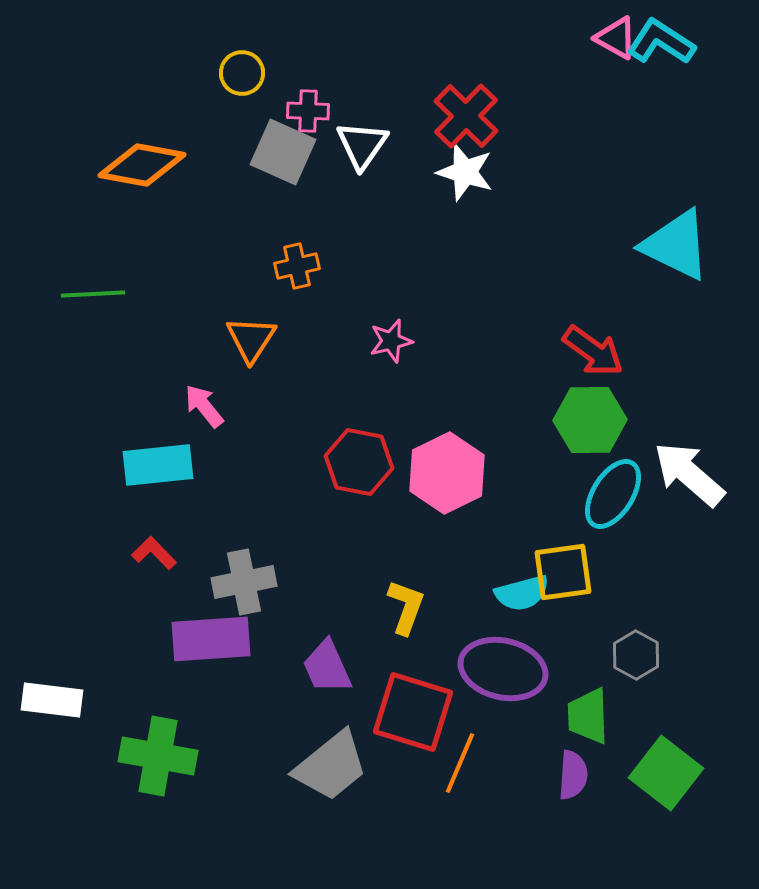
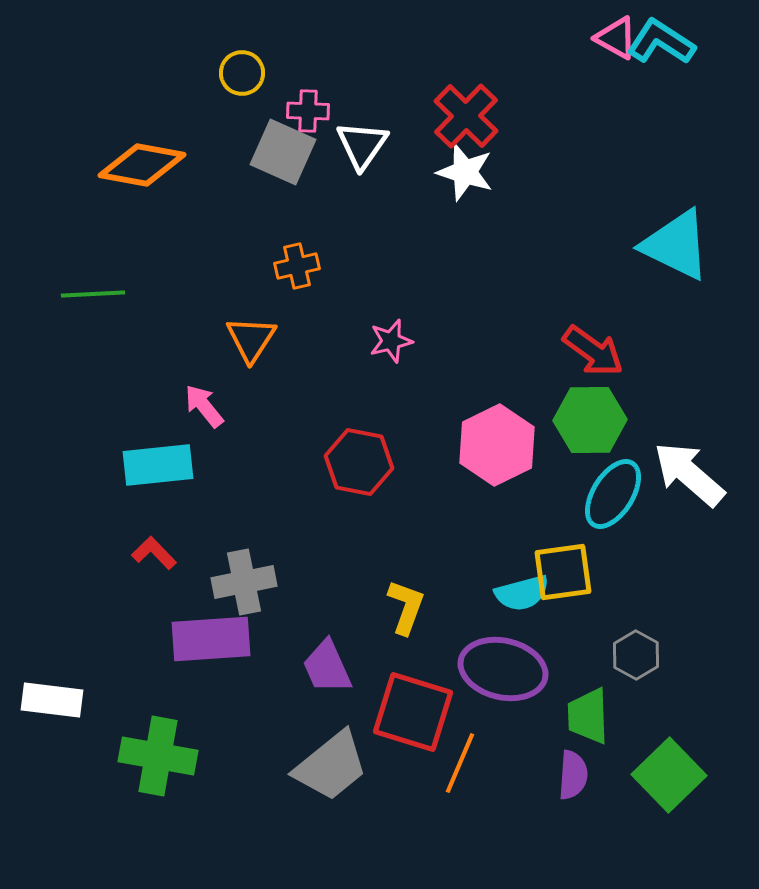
pink hexagon: moved 50 px right, 28 px up
green square: moved 3 px right, 2 px down; rotated 8 degrees clockwise
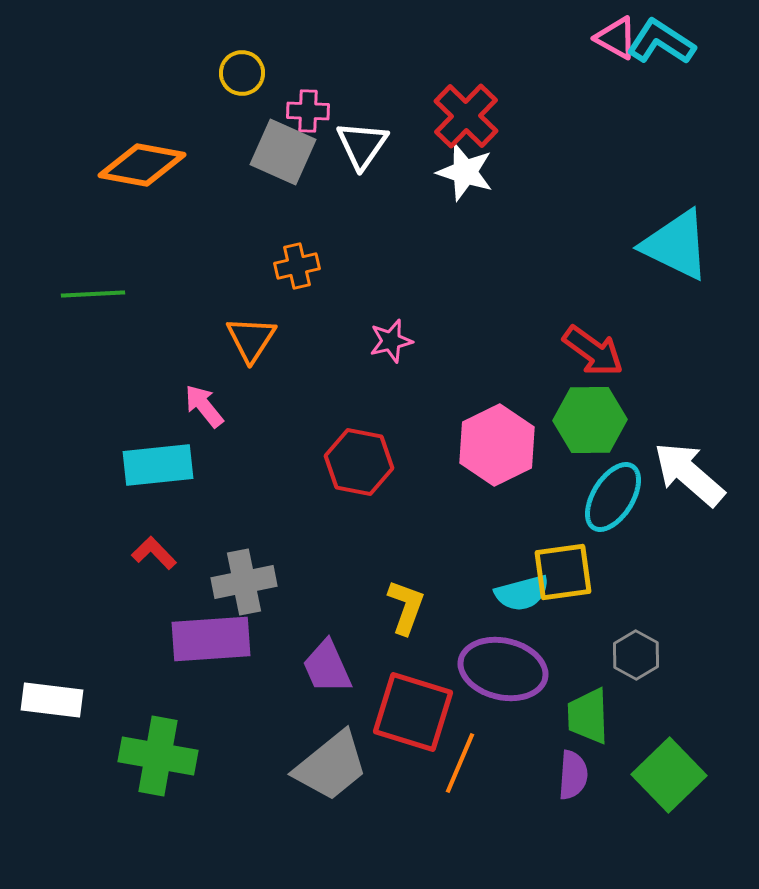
cyan ellipse: moved 3 px down
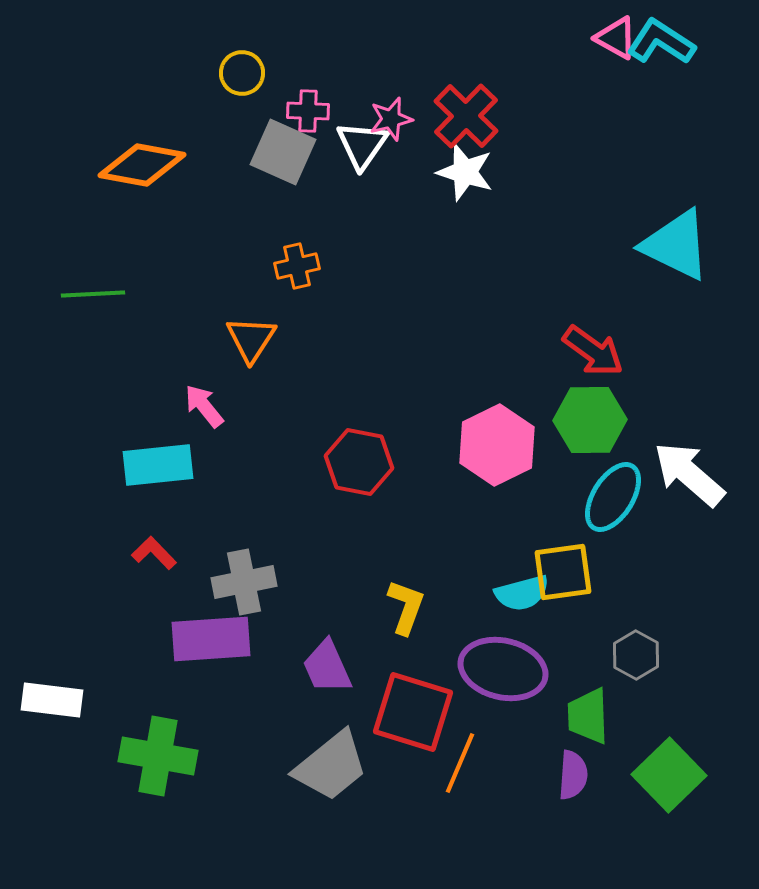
pink star: moved 222 px up
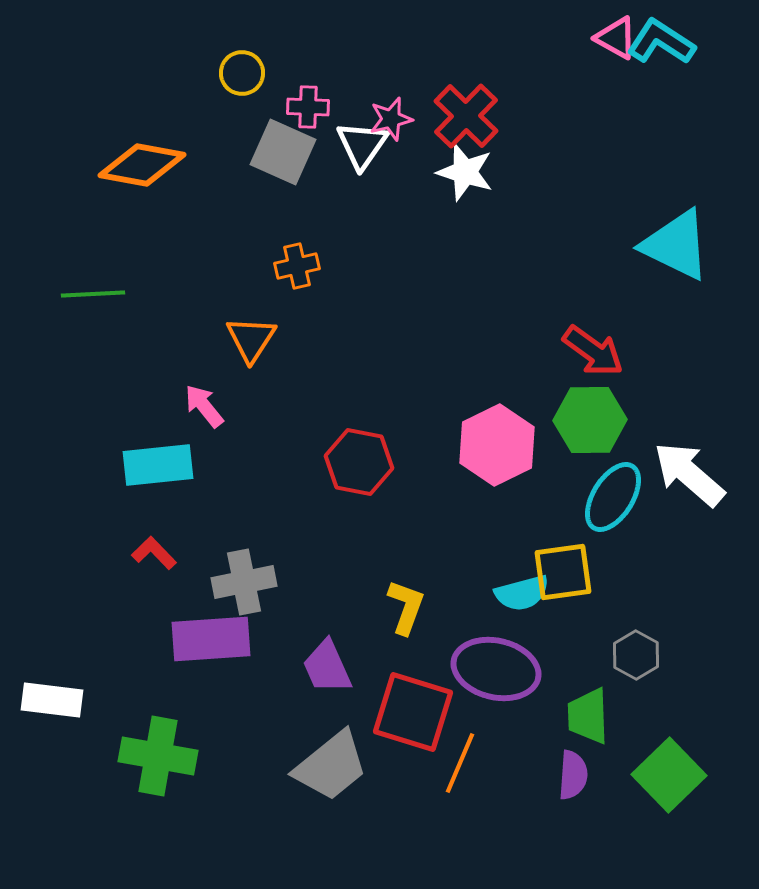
pink cross: moved 4 px up
purple ellipse: moved 7 px left
